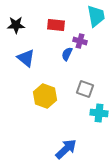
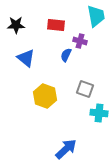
blue semicircle: moved 1 px left, 1 px down
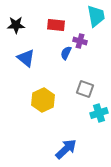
blue semicircle: moved 2 px up
yellow hexagon: moved 2 px left, 4 px down; rotated 15 degrees clockwise
cyan cross: rotated 24 degrees counterclockwise
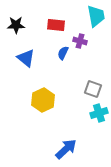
blue semicircle: moved 3 px left
gray square: moved 8 px right
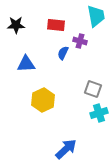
blue triangle: moved 6 px down; rotated 42 degrees counterclockwise
